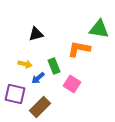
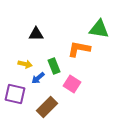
black triangle: rotated 14 degrees clockwise
brown rectangle: moved 7 px right
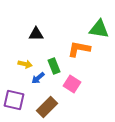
purple square: moved 1 px left, 6 px down
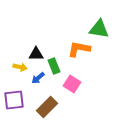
black triangle: moved 20 px down
yellow arrow: moved 5 px left, 3 px down
purple square: rotated 20 degrees counterclockwise
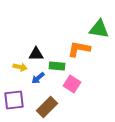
green rectangle: moved 3 px right; rotated 63 degrees counterclockwise
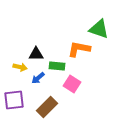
green triangle: rotated 10 degrees clockwise
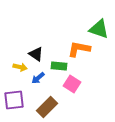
black triangle: rotated 35 degrees clockwise
green rectangle: moved 2 px right
